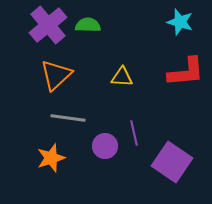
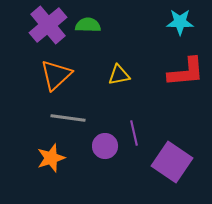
cyan star: rotated 16 degrees counterclockwise
yellow triangle: moved 3 px left, 2 px up; rotated 15 degrees counterclockwise
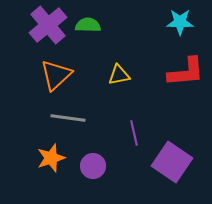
purple circle: moved 12 px left, 20 px down
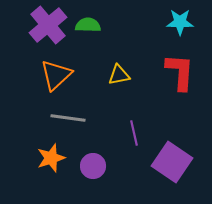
red L-shape: moved 6 px left; rotated 81 degrees counterclockwise
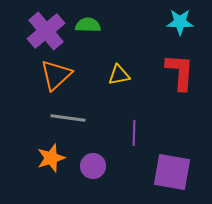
purple cross: moved 2 px left, 6 px down
purple line: rotated 15 degrees clockwise
purple square: moved 10 px down; rotated 24 degrees counterclockwise
